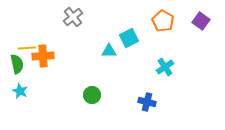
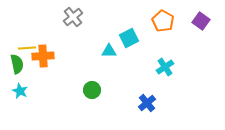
green circle: moved 5 px up
blue cross: moved 1 px down; rotated 36 degrees clockwise
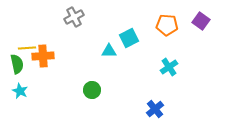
gray cross: moved 1 px right; rotated 12 degrees clockwise
orange pentagon: moved 4 px right, 4 px down; rotated 25 degrees counterclockwise
cyan cross: moved 4 px right
blue cross: moved 8 px right, 6 px down
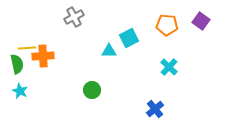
cyan cross: rotated 12 degrees counterclockwise
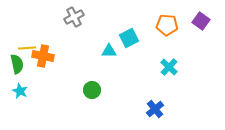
orange cross: rotated 15 degrees clockwise
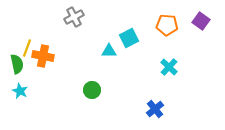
yellow line: rotated 66 degrees counterclockwise
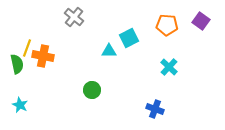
gray cross: rotated 24 degrees counterclockwise
cyan star: moved 14 px down
blue cross: rotated 30 degrees counterclockwise
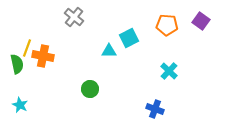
cyan cross: moved 4 px down
green circle: moved 2 px left, 1 px up
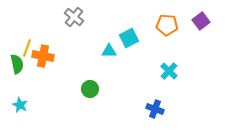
purple square: rotated 18 degrees clockwise
